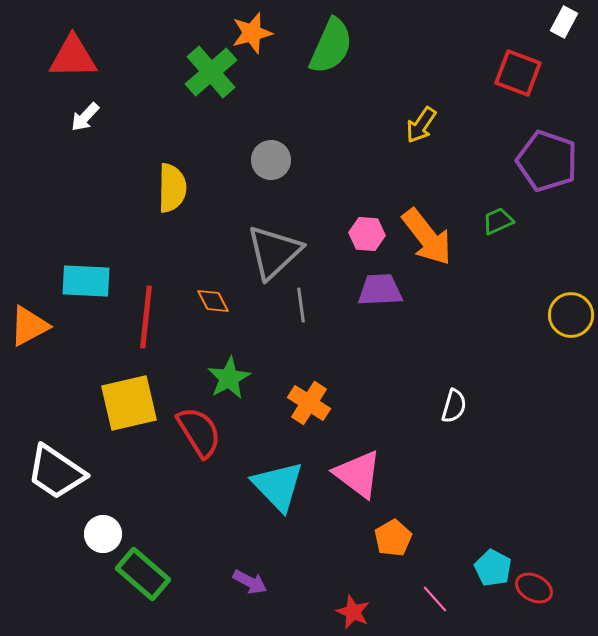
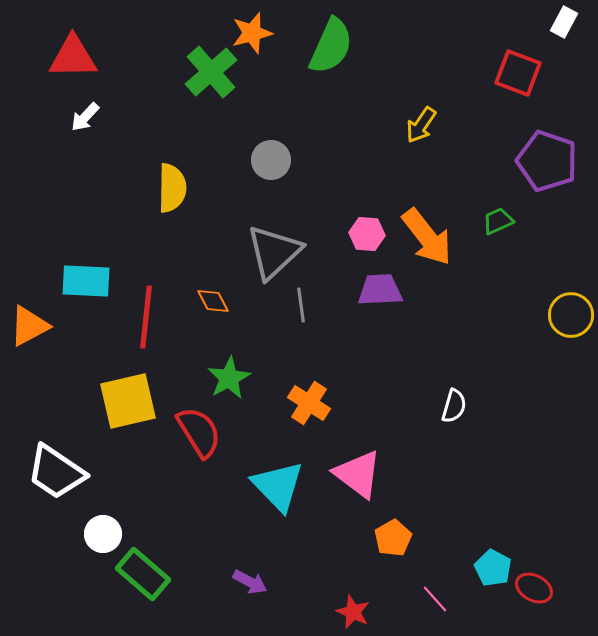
yellow square: moved 1 px left, 2 px up
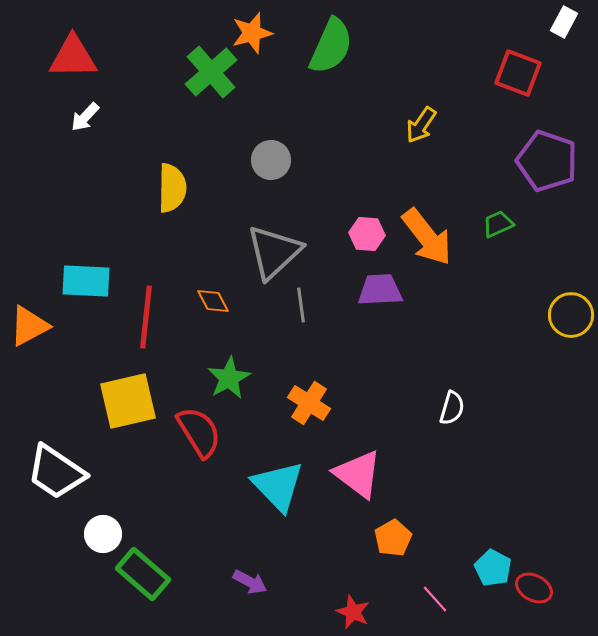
green trapezoid: moved 3 px down
white semicircle: moved 2 px left, 2 px down
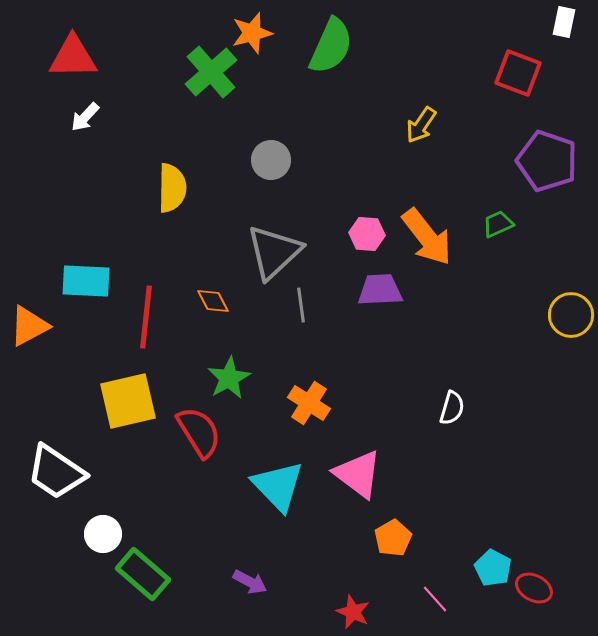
white rectangle: rotated 16 degrees counterclockwise
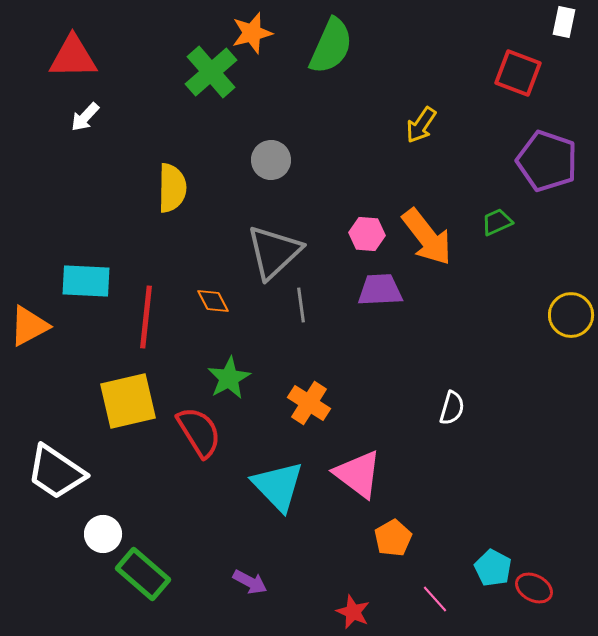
green trapezoid: moved 1 px left, 2 px up
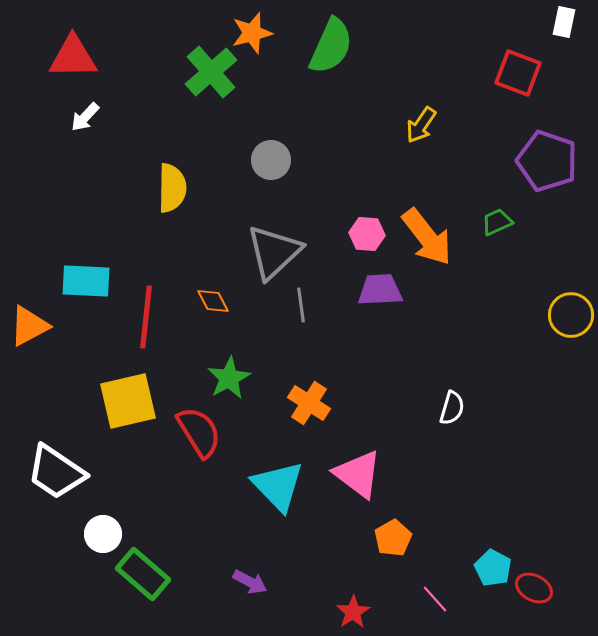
red star: rotated 16 degrees clockwise
